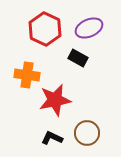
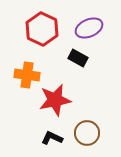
red hexagon: moved 3 px left
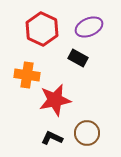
purple ellipse: moved 1 px up
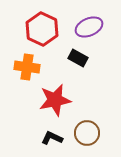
orange cross: moved 8 px up
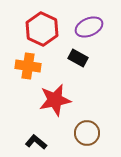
orange cross: moved 1 px right, 1 px up
black L-shape: moved 16 px left, 4 px down; rotated 15 degrees clockwise
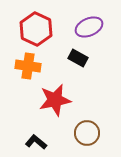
red hexagon: moved 6 px left
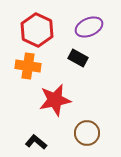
red hexagon: moved 1 px right, 1 px down
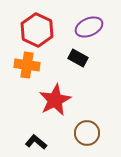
orange cross: moved 1 px left, 1 px up
red star: rotated 16 degrees counterclockwise
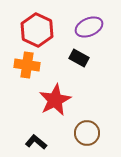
black rectangle: moved 1 px right
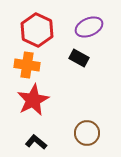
red star: moved 22 px left
